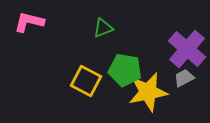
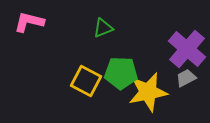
green pentagon: moved 4 px left, 3 px down; rotated 8 degrees counterclockwise
gray trapezoid: moved 2 px right
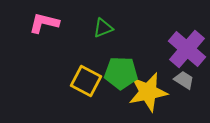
pink L-shape: moved 15 px right, 1 px down
gray trapezoid: moved 2 px left, 2 px down; rotated 60 degrees clockwise
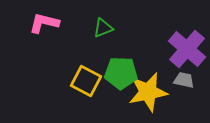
gray trapezoid: rotated 20 degrees counterclockwise
